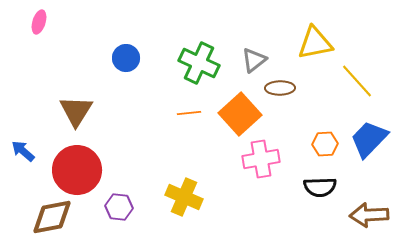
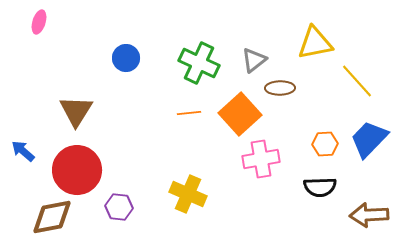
yellow cross: moved 4 px right, 3 px up
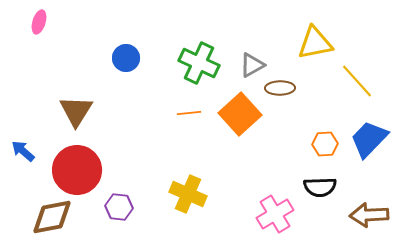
gray triangle: moved 2 px left, 5 px down; rotated 8 degrees clockwise
pink cross: moved 14 px right, 55 px down; rotated 21 degrees counterclockwise
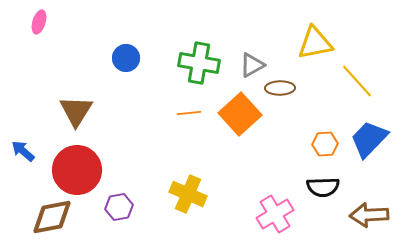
green cross: rotated 15 degrees counterclockwise
black semicircle: moved 3 px right
purple hexagon: rotated 16 degrees counterclockwise
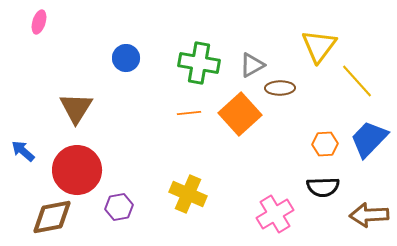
yellow triangle: moved 4 px right, 3 px down; rotated 42 degrees counterclockwise
brown triangle: moved 3 px up
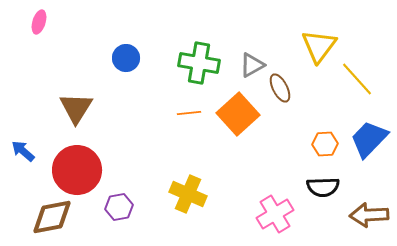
yellow line: moved 2 px up
brown ellipse: rotated 64 degrees clockwise
orange square: moved 2 px left
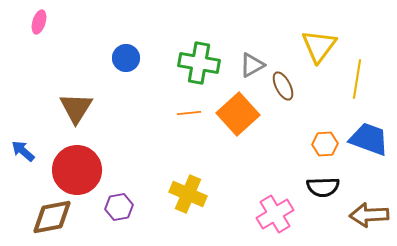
yellow line: rotated 51 degrees clockwise
brown ellipse: moved 3 px right, 2 px up
blue trapezoid: rotated 66 degrees clockwise
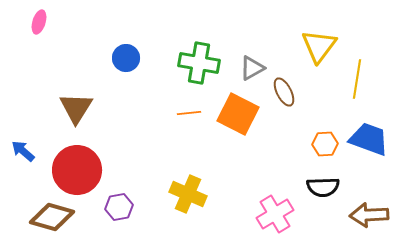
gray triangle: moved 3 px down
brown ellipse: moved 1 px right, 6 px down
orange square: rotated 21 degrees counterclockwise
brown diamond: rotated 27 degrees clockwise
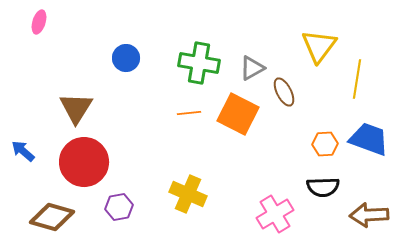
red circle: moved 7 px right, 8 px up
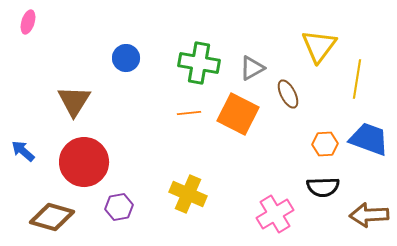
pink ellipse: moved 11 px left
brown ellipse: moved 4 px right, 2 px down
brown triangle: moved 2 px left, 7 px up
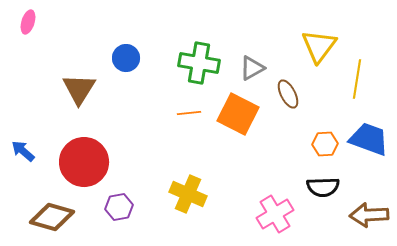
brown triangle: moved 5 px right, 12 px up
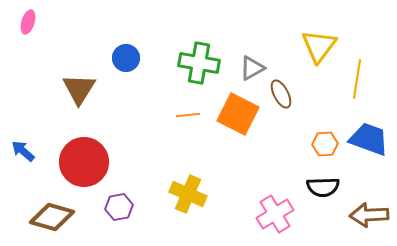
brown ellipse: moved 7 px left
orange line: moved 1 px left, 2 px down
